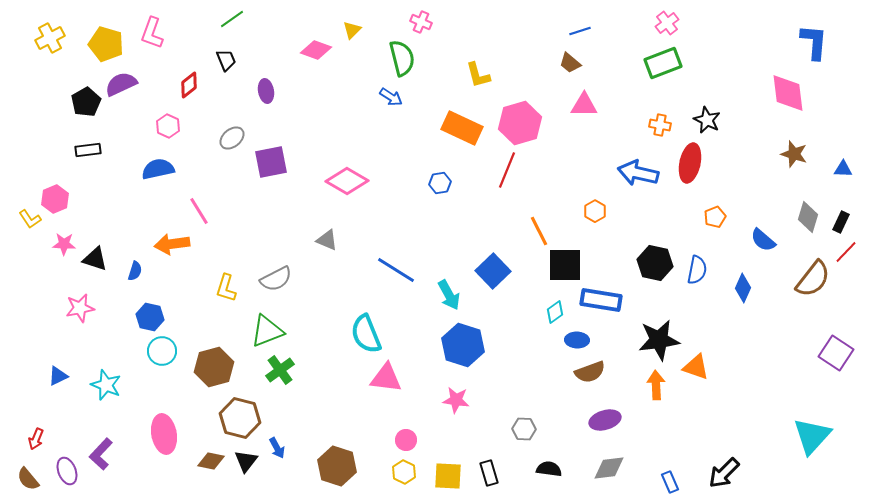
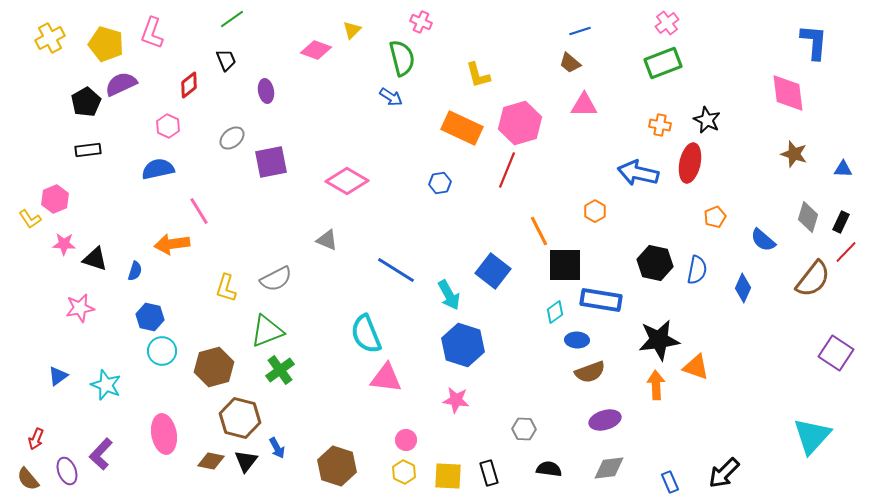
blue square at (493, 271): rotated 8 degrees counterclockwise
blue triangle at (58, 376): rotated 10 degrees counterclockwise
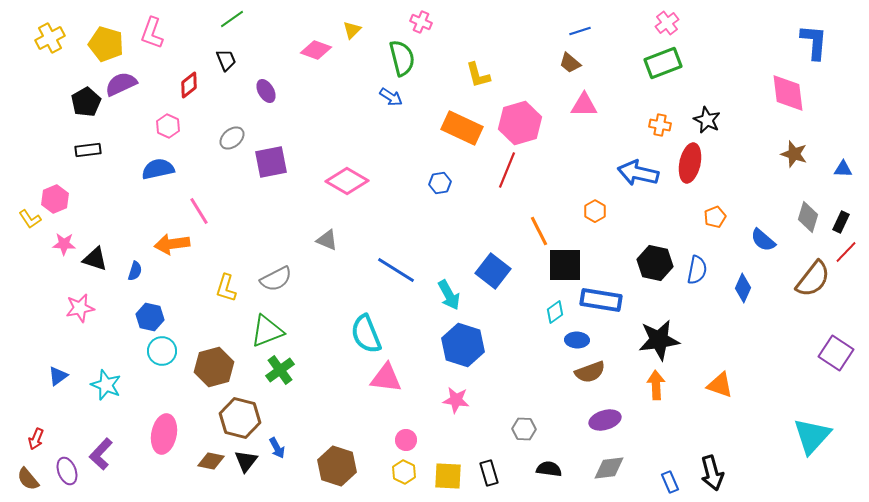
purple ellipse at (266, 91): rotated 20 degrees counterclockwise
orange triangle at (696, 367): moved 24 px right, 18 px down
pink ellipse at (164, 434): rotated 21 degrees clockwise
black arrow at (724, 473): moved 12 px left; rotated 60 degrees counterclockwise
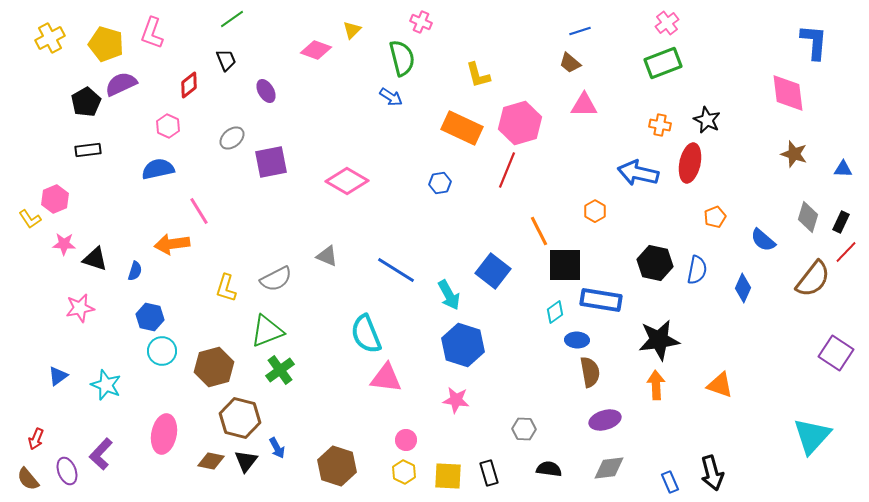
gray triangle at (327, 240): moved 16 px down
brown semicircle at (590, 372): rotated 80 degrees counterclockwise
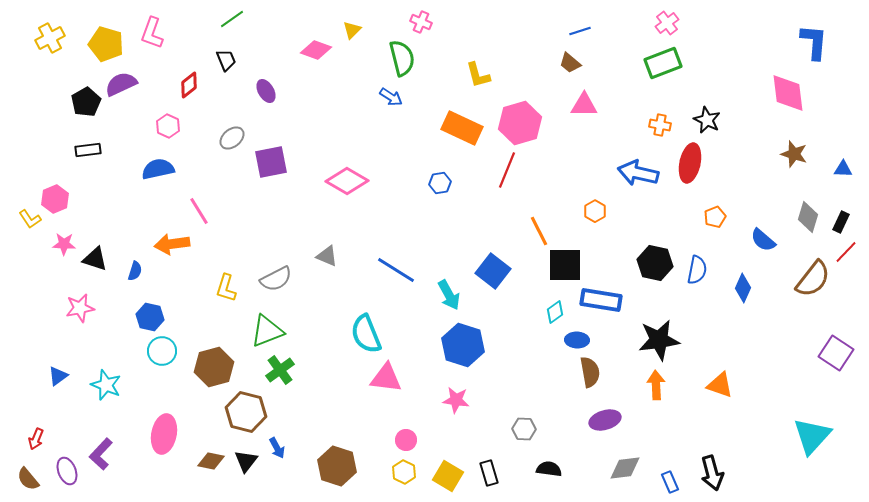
brown hexagon at (240, 418): moved 6 px right, 6 px up
gray diamond at (609, 468): moved 16 px right
yellow square at (448, 476): rotated 28 degrees clockwise
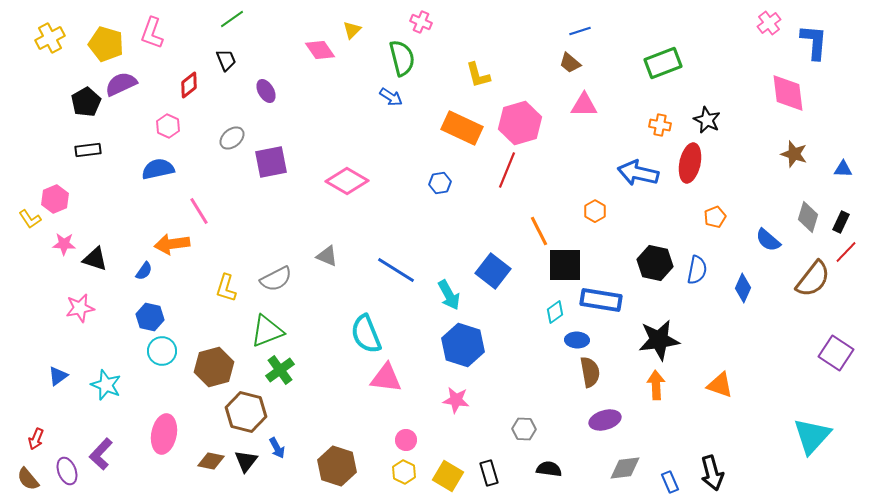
pink cross at (667, 23): moved 102 px right
pink diamond at (316, 50): moved 4 px right; rotated 36 degrees clockwise
blue semicircle at (763, 240): moved 5 px right
blue semicircle at (135, 271): moved 9 px right; rotated 18 degrees clockwise
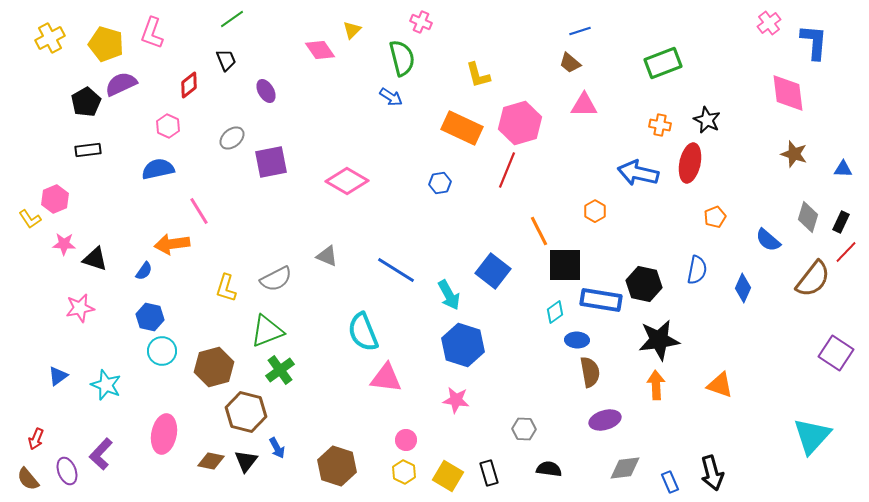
black hexagon at (655, 263): moved 11 px left, 21 px down
cyan semicircle at (366, 334): moved 3 px left, 2 px up
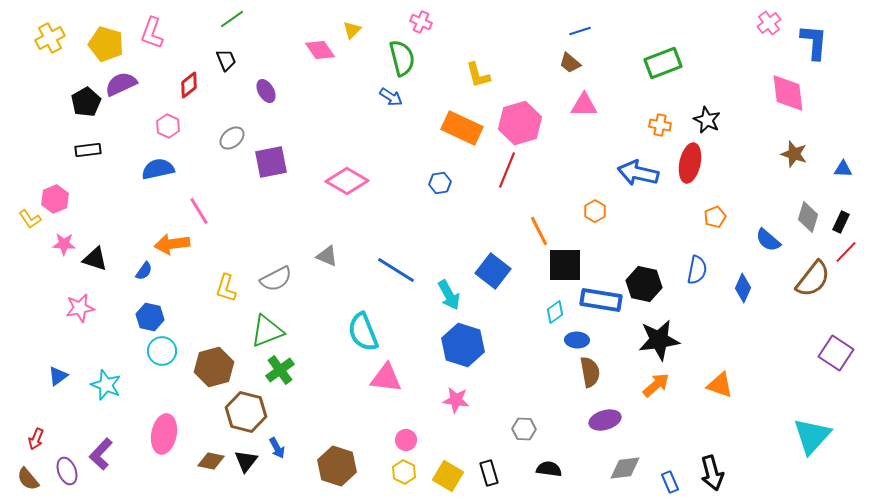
orange arrow at (656, 385): rotated 52 degrees clockwise
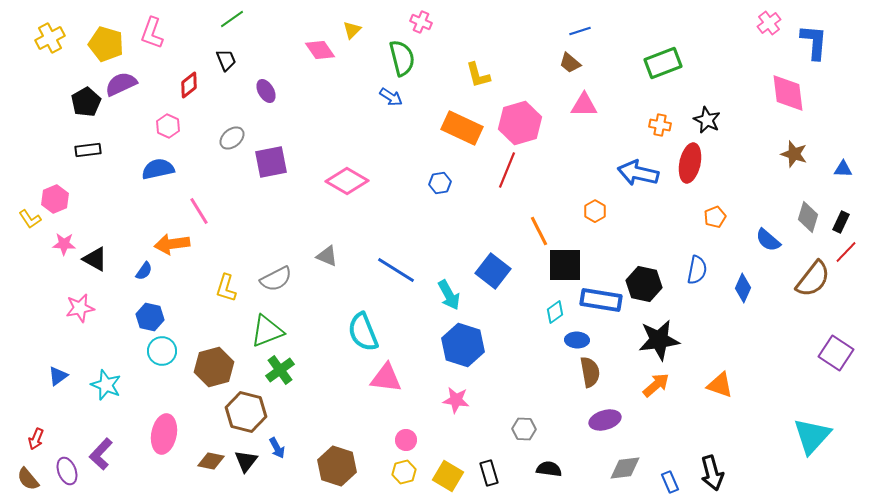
black triangle at (95, 259): rotated 12 degrees clockwise
yellow hexagon at (404, 472): rotated 20 degrees clockwise
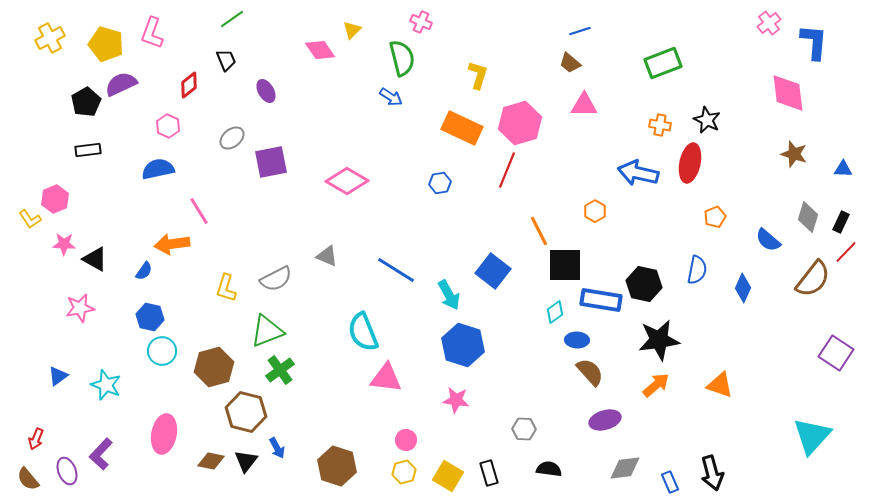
yellow L-shape at (478, 75): rotated 148 degrees counterclockwise
brown semicircle at (590, 372): rotated 32 degrees counterclockwise
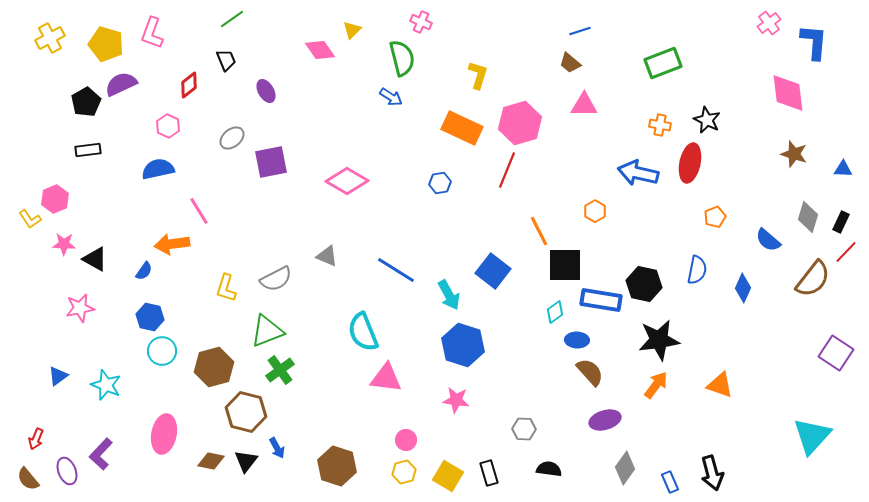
orange arrow at (656, 385): rotated 12 degrees counterclockwise
gray diamond at (625, 468): rotated 48 degrees counterclockwise
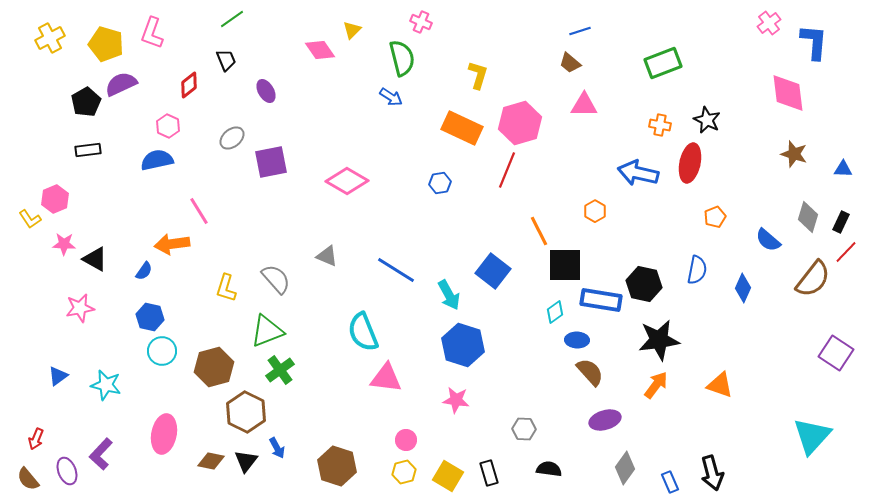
blue semicircle at (158, 169): moved 1 px left, 9 px up
gray semicircle at (276, 279): rotated 104 degrees counterclockwise
cyan star at (106, 385): rotated 8 degrees counterclockwise
brown hexagon at (246, 412): rotated 12 degrees clockwise
